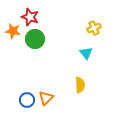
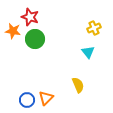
cyan triangle: moved 2 px right, 1 px up
yellow semicircle: moved 2 px left; rotated 21 degrees counterclockwise
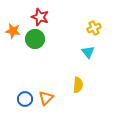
red star: moved 10 px right
yellow semicircle: rotated 28 degrees clockwise
blue circle: moved 2 px left, 1 px up
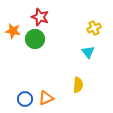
orange triangle: rotated 21 degrees clockwise
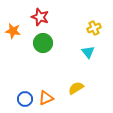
green circle: moved 8 px right, 4 px down
yellow semicircle: moved 2 px left, 3 px down; rotated 126 degrees counterclockwise
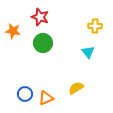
yellow cross: moved 1 px right, 2 px up; rotated 24 degrees clockwise
blue circle: moved 5 px up
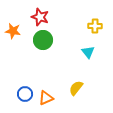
green circle: moved 3 px up
yellow semicircle: rotated 21 degrees counterclockwise
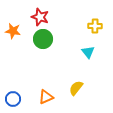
green circle: moved 1 px up
blue circle: moved 12 px left, 5 px down
orange triangle: moved 1 px up
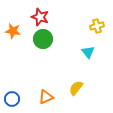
yellow cross: moved 2 px right; rotated 16 degrees counterclockwise
blue circle: moved 1 px left
